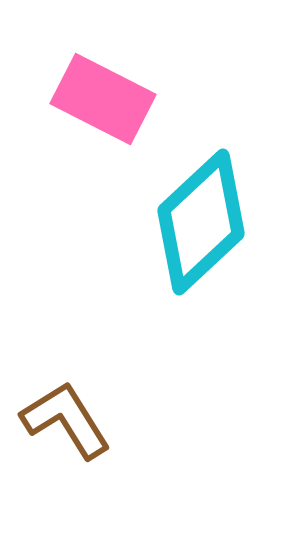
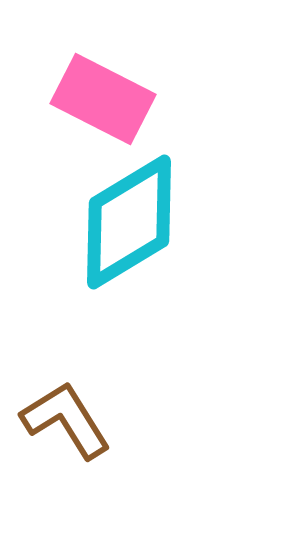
cyan diamond: moved 72 px left; rotated 12 degrees clockwise
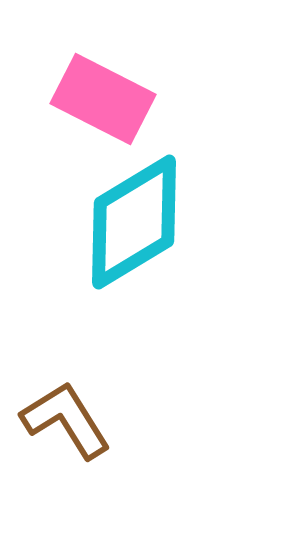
cyan diamond: moved 5 px right
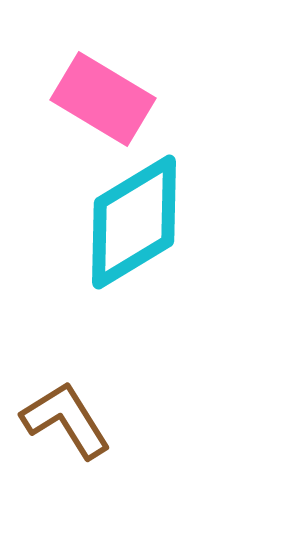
pink rectangle: rotated 4 degrees clockwise
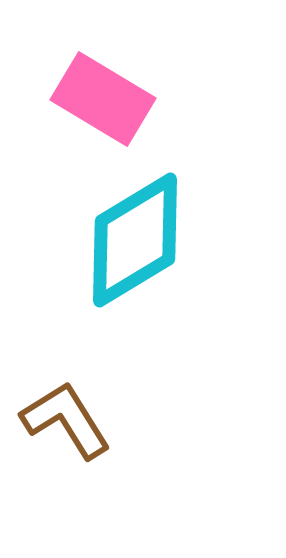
cyan diamond: moved 1 px right, 18 px down
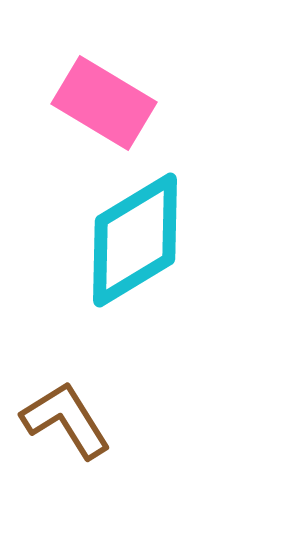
pink rectangle: moved 1 px right, 4 px down
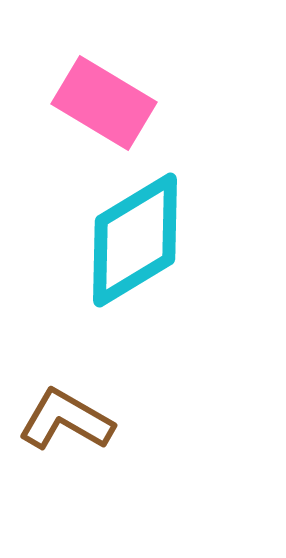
brown L-shape: rotated 28 degrees counterclockwise
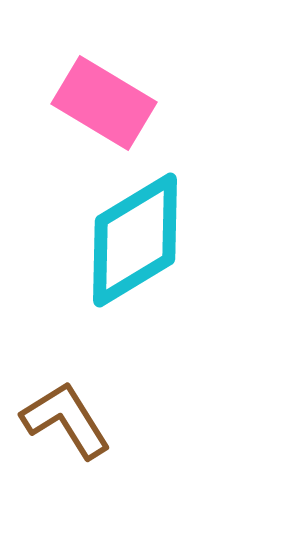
brown L-shape: rotated 28 degrees clockwise
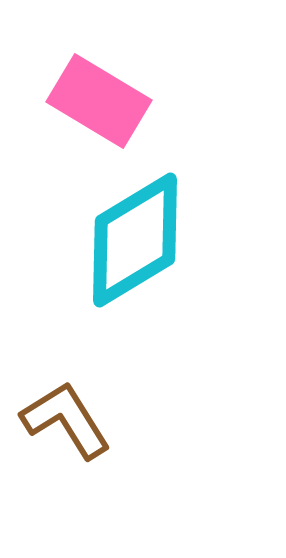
pink rectangle: moved 5 px left, 2 px up
